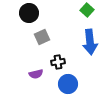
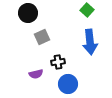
black circle: moved 1 px left
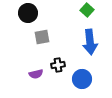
gray square: rotated 14 degrees clockwise
black cross: moved 3 px down
blue circle: moved 14 px right, 5 px up
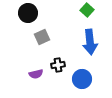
gray square: rotated 14 degrees counterclockwise
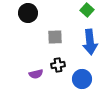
gray square: moved 13 px right; rotated 21 degrees clockwise
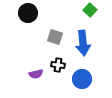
green square: moved 3 px right
gray square: rotated 21 degrees clockwise
blue arrow: moved 7 px left, 1 px down
black cross: rotated 16 degrees clockwise
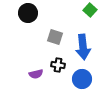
blue arrow: moved 4 px down
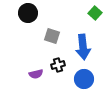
green square: moved 5 px right, 3 px down
gray square: moved 3 px left, 1 px up
black cross: rotated 24 degrees counterclockwise
blue circle: moved 2 px right
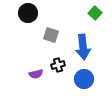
gray square: moved 1 px left, 1 px up
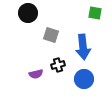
green square: rotated 32 degrees counterclockwise
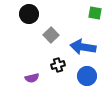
black circle: moved 1 px right, 1 px down
gray square: rotated 28 degrees clockwise
blue arrow: rotated 105 degrees clockwise
purple semicircle: moved 4 px left, 4 px down
blue circle: moved 3 px right, 3 px up
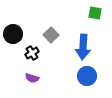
black circle: moved 16 px left, 20 px down
blue arrow: rotated 95 degrees counterclockwise
black cross: moved 26 px left, 12 px up; rotated 16 degrees counterclockwise
purple semicircle: rotated 32 degrees clockwise
